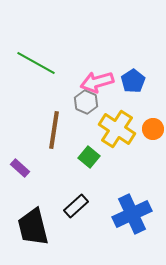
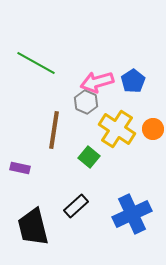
purple rectangle: rotated 30 degrees counterclockwise
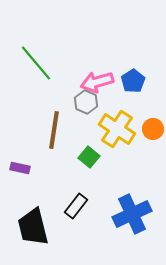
green line: rotated 21 degrees clockwise
black rectangle: rotated 10 degrees counterclockwise
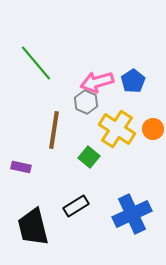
purple rectangle: moved 1 px right, 1 px up
black rectangle: rotated 20 degrees clockwise
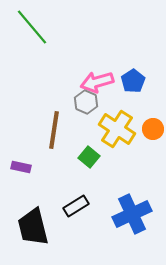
green line: moved 4 px left, 36 px up
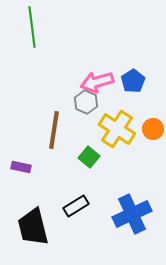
green line: rotated 33 degrees clockwise
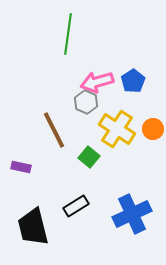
green line: moved 36 px right, 7 px down; rotated 15 degrees clockwise
brown line: rotated 36 degrees counterclockwise
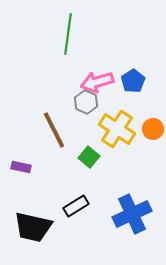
black trapezoid: rotated 63 degrees counterclockwise
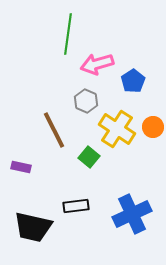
pink arrow: moved 18 px up
gray hexagon: moved 1 px up
orange circle: moved 2 px up
black rectangle: rotated 25 degrees clockwise
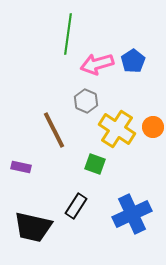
blue pentagon: moved 20 px up
green square: moved 6 px right, 7 px down; rotated 20 degrees counterclockwise
black rectangle: rotated 50 degrees counterclockwise
